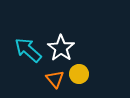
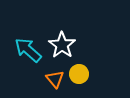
white star: moved 1 px right, 3 px up
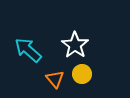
white star: moved 13 px right
yellow circle: moved 3 px right
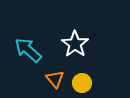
white star: moved 1 px up
yellow circle: moved 9 px down
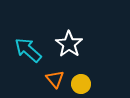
white star: moved 6 px left
yellow circle: moved 1 px left, 1 px down
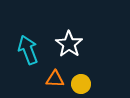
cyan arrow: rotated 28 degrees clockwise
orange triangle: rotated 48 degrees counterclockwise
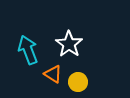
orange triangle: moved 2 px left, 5 px up; rotated 30 degrees clockwise
yellow circle: moved 3 px left, 2 px up
